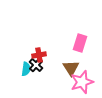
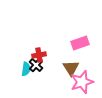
pink rectangle: rotated 54 degrees clockwise
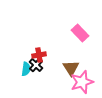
pink rectangle: moved 10 px up; rotated 66 degrees clockwise
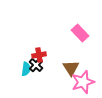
pink star: moved 1 px right
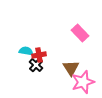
cyan semicircle: moved 18 px up; rotated 88 degrees counterclockwise
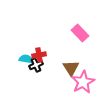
cyan semicircle: moved 8 px down
black cross: rotated 24 degrees clockwise
pink star: rotated 10 degrees counterclockwise
